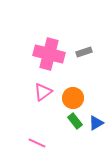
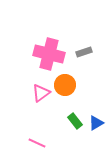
pink triangle: moved 2 px left, 1 px down
orange circle: moved 8 px left, 13 px up
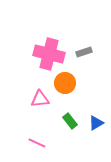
orange circle: moved 2 px up
pink triangle: moved 1 px left, 6 px down; rotated 30 degrees clockwise
green rectangle: moved 5 px left
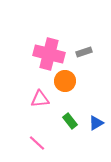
orange circle: moved 2 px up
pink line: rotated 18 degrees clockwise
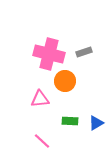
green rectangle: rotated 49 degrees counterclockwise
pink line: moved 5 px right, 2 px up
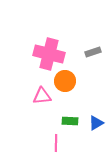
gray rectangle: moved 9 px right
pink triangle: moved 2 px right, 3 px up
pink line: moved 14 px right, 2 px down; rotated 48 degrees clockwise
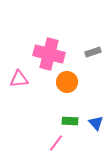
orange circle: moved 2 px right, 1 px down
pink triangle: moved 23 px left, 17 px up
blue triangle: rotated 42 degrees counterclockwise
pink line: rotated 36 degrees clockwise
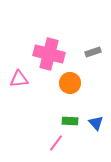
orange circle: moved 3 px right, 1 px down
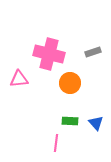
pink line: rotated 30 degrees counterclockwise
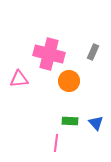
gray rectangle: rotated 49 degrees counterclockwise
orange circle: moved 1 px left, 2 px up
